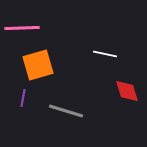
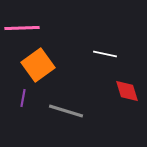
orange square: rotated 20 degrees counterclockwise
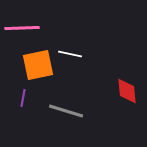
white line: moved 35 px left
orange square: rotated 24 degrees clockwise
red diamond: rotated 12 degrees clockwise
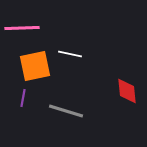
orange square: moved 3 px left, 1 px down
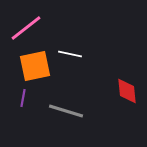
pink line: moved 4 px right; rotated 36 degrees counterclockwise
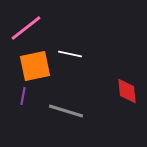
purple line: moved 2 px up
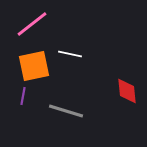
pink line: moved 6 px right, 4 px up
orange square: moved 1 px left
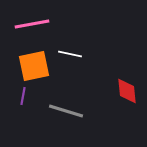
pink line: rotated 28 degrees clockwise
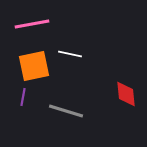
red diamond: moved 1 px left, 3 px down
purple line: moved 1 px down
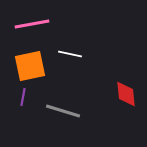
orange square: moved 4 px left
gray line: moved 3 px left
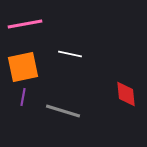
pink line: moved 7 px left
orange square: moved 7 px left, 1 px down
